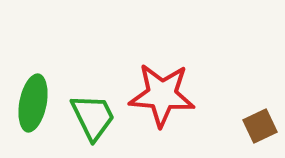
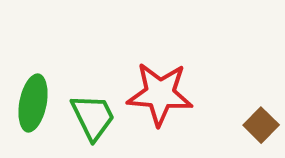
red star: moved 2 px left, 1 px up
brown square: moved 1 px right, 1 px up; rotated 20 degrees counterclockwise
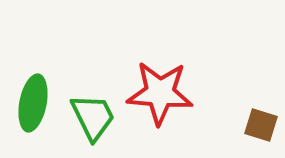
red star: moved 1 px up
brown square: rotated 28 degrees counterclockwise
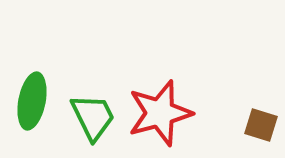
red star: moved 20 px down; rotated 20 degrees counterclockwise
green ellipse: moved 1 px left, 2 px up
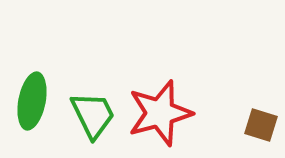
green trapezoid: moved 2 px up
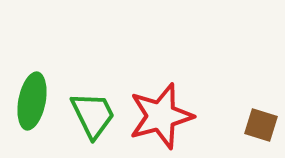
red star: moved 1 px right, 3 px down
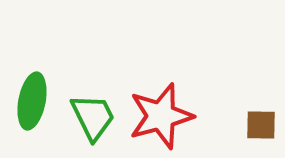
green trapezoid: moved 2 px down
brown square: rotated 16 degrees counterclockwise
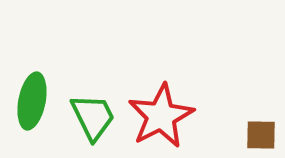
red star: rotated 12 degrees counterclockwise
brown square: moved 10 px down
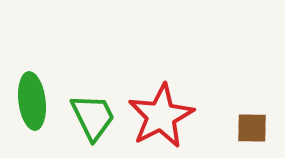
green ellipse: rotated 18 degrees counterclockwise
brown square: moved 9 px left, 7 px up
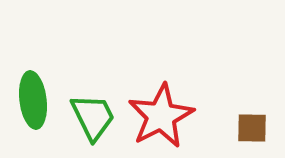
green ellipse: moved 1 px right, 1 px up
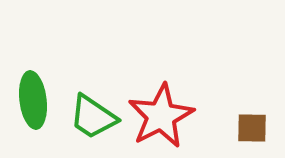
green trapezoid: rotated 150 degrees clockwise
